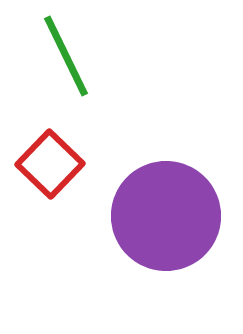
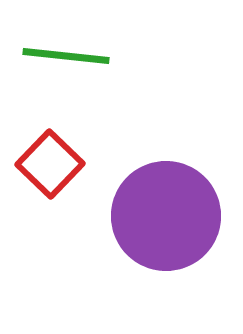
green line: rotated 58 degrees counterclockwise
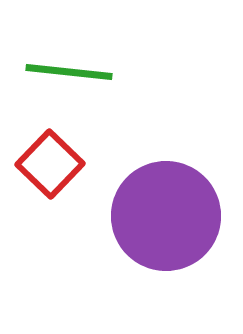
green line: moved 3 px right, 16 px down
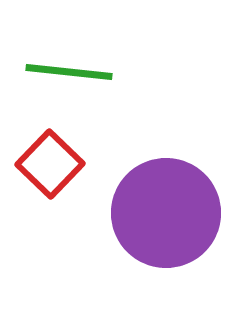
purple circle: moved 3 px up
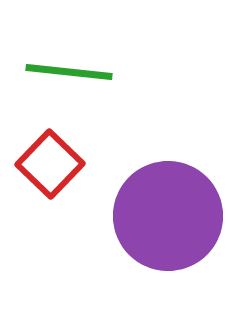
purple circle: moved 2 px right, 3 px down
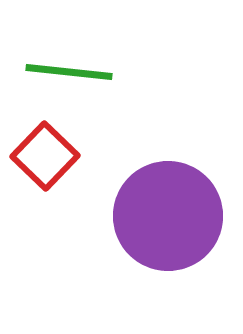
red square: moved 5 px left, 8 px up
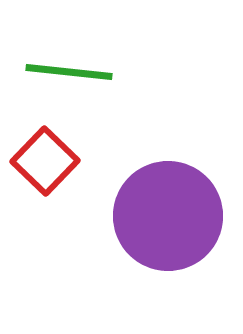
red square: moved 5 px down
